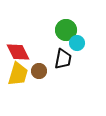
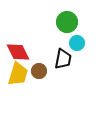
green circle: moved 1 px right, 8 px up
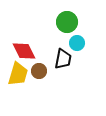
red diamond: moved 6 px right, 1 px up
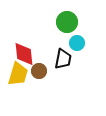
red diamond: moved 3 px down; rotated 20 degrees clockwise
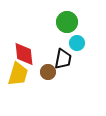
brown circle: moved 9 px right, 1 px down
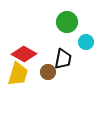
cyan circle: moved 9 px right, 1 px up
red diamond: rotated 55 degrees counterclockwise
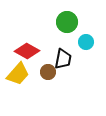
red diamond: moved 3 px right, 3 px up
yellow trapezoid: rotated 25 degrees clockwise
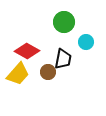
green circle: moved 3 px left
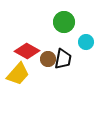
brown circle: moved 13 px up
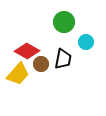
brown circle: moved 7 px left, 5 px down
